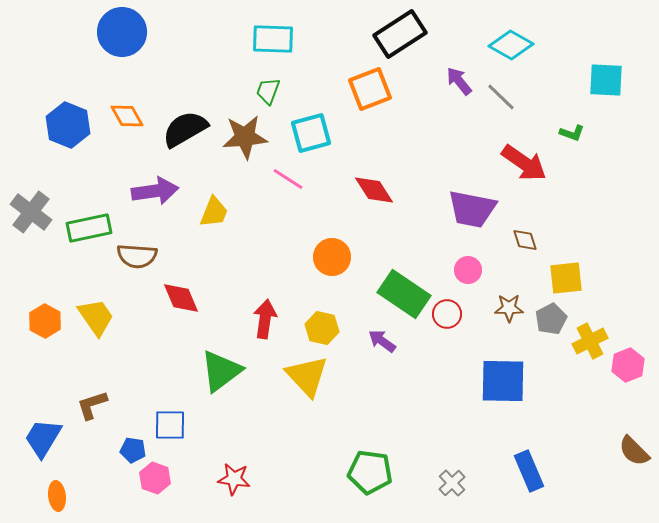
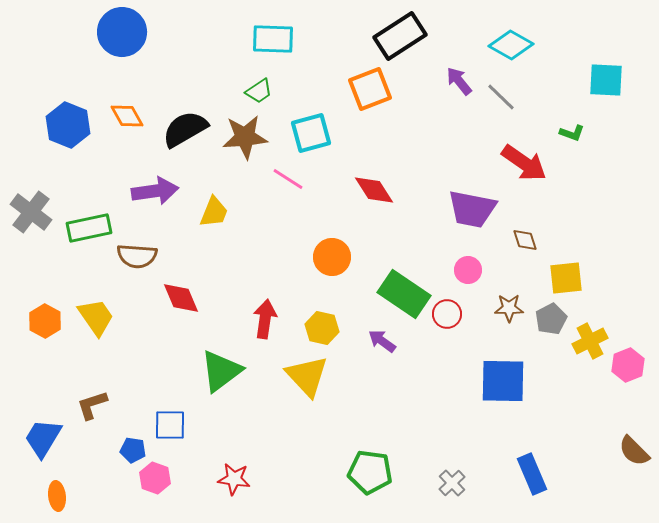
black rectangle at (400, 34): moved 2 px down
green trapezoid at (268, 91): moved 9 px left; rotated 144 degrees counterclockwise
blue rectangle at (529, 471): moved 3 px right, 3 px down
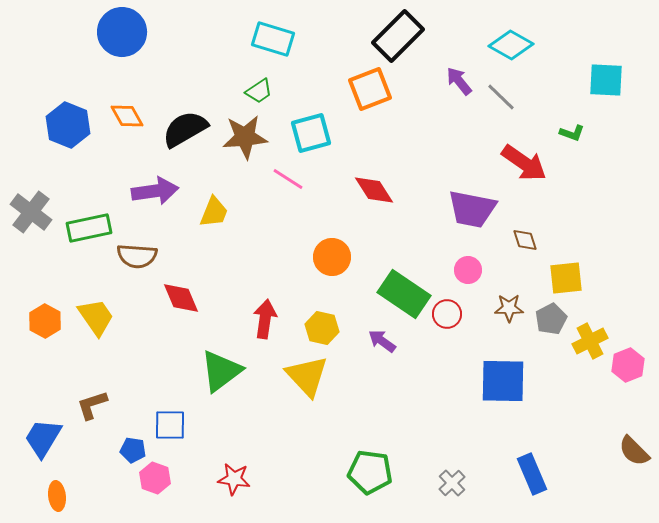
black rectangle at (400, 36): moved 2 px left; rotated 12 degrees counterclockwise
cyan rectangle at (273, 39): rotated 15 degrees clockwise
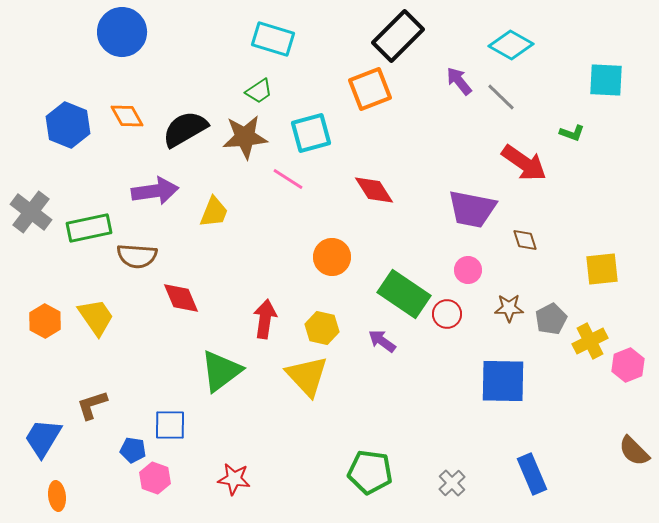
yellow square at (566, 278): moved 36 px right, 9 px up
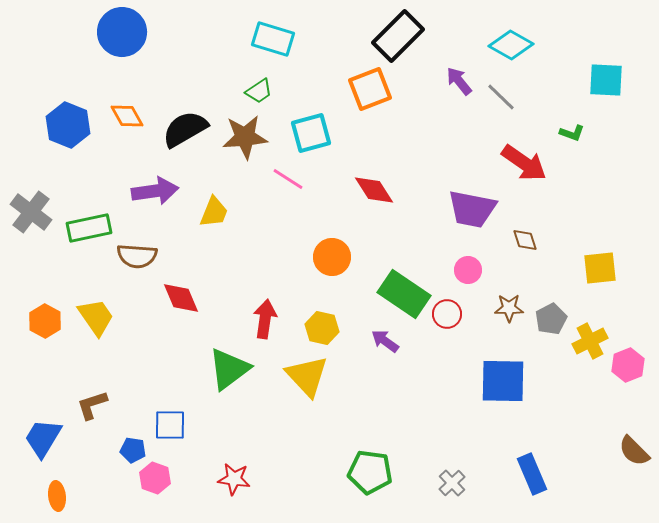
yellow square at (602, 269): moved 2 px left, 1 px up
purple arrow at (382, 341): moved 3 px right
green triangle at (221, 371): moved 8 px right, 2 px up
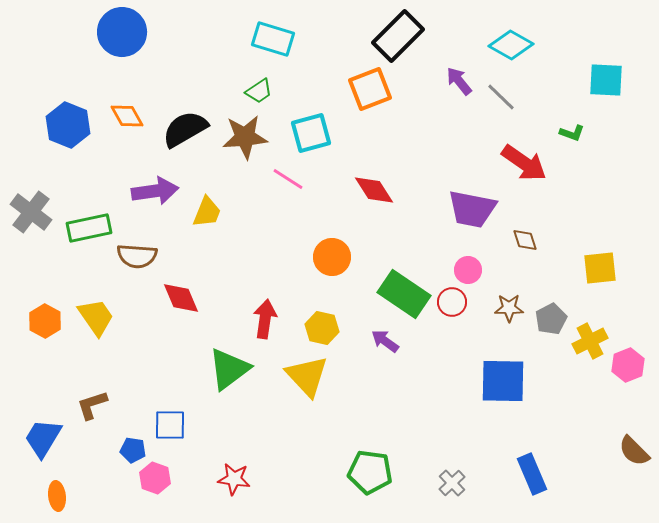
yellow trapezoid at (214, 212): moved 7 px left
red circle at (447, 314): moved 5 px right, 12 px up
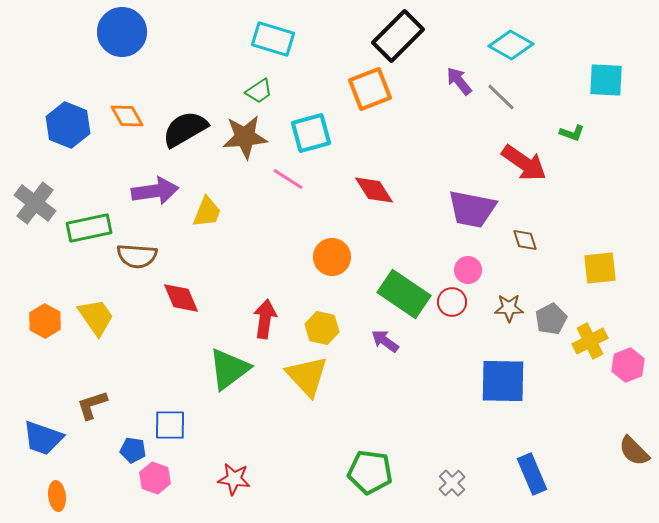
gray cross at (31, 212): moved 4 px right, 9 px up
blue trapezoid at (43, 438): rotated 102 degrees counterclockwise
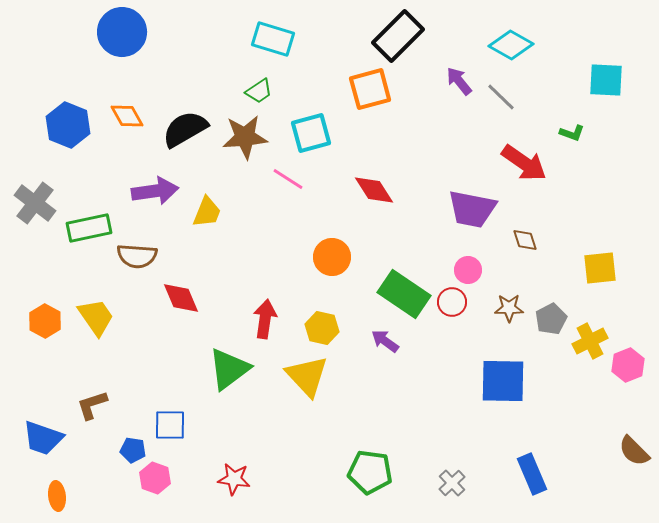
orange square at (370, 89): rotated 6 degrees clockwise
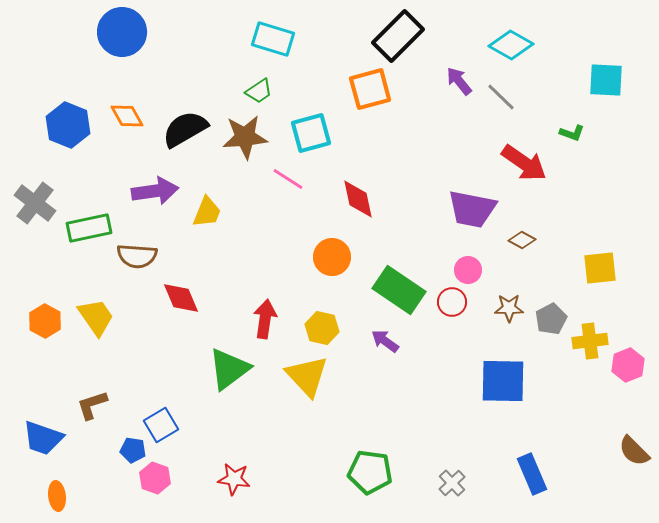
red diamond at (374, 190): moved 16 px left, 9 px down; rotated 21 degrees clockwise
brown diamond at (525, 240): moved 3 px left; rotated 44 degrees counterclockwise
green rectangle at (404, 294): moved 5 px left, 4 px up
yellow cross at (590, 341): rotated 20 degrees clockwise
blue square at (170, 425): moved 9 px left; rotated 32 degrees counterclockwise
